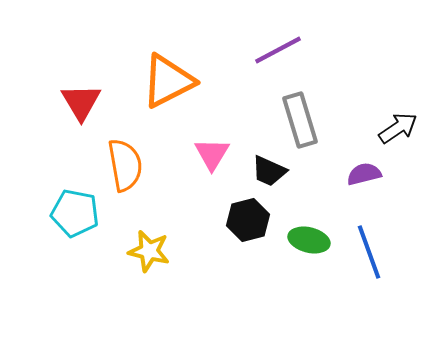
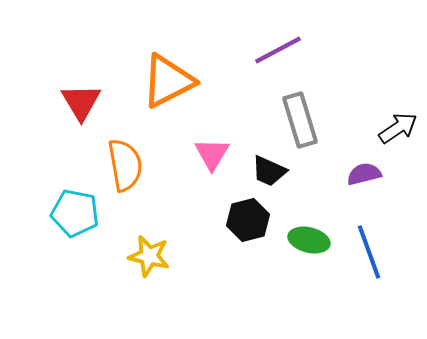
yellow star: moved 5 px down
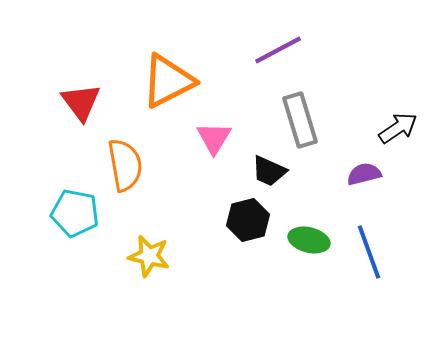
red triangle: rotated 6 degrees counterclockwise
pink triangle: moved 2 px right, 16 px up
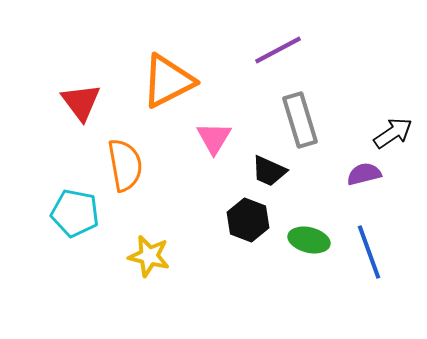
black arrow: moved 5 px left, 5 px down
black hexagon: rotated 24 degrees counterclockwise
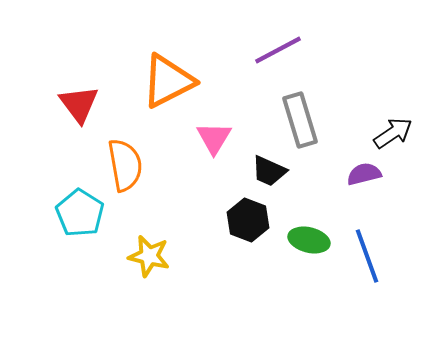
red triangle: moved 2 px left, 2 px down
cyan pentagon: moved 5 px right; rotated 21 degrees clockwise
blue line: moved 2 px left, 4 px down
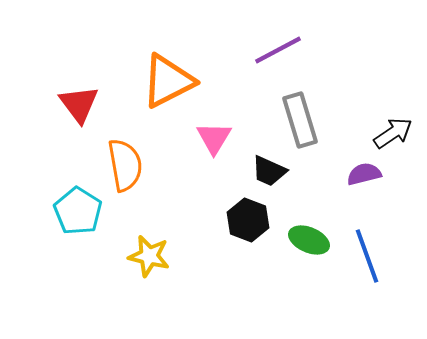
cyan pentagon: moved 2 px left, 2 px up
green ellipse: rotated 9 degrees clockwise
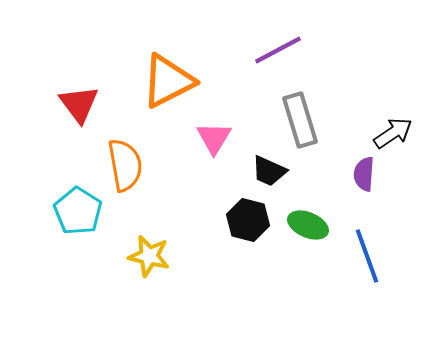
purple semicircle: rotated 72 degrees counterclockwise
black hexagon: rotated 6 degrees counterclockwise
green ellipse: moved 1 px left, 15 px up
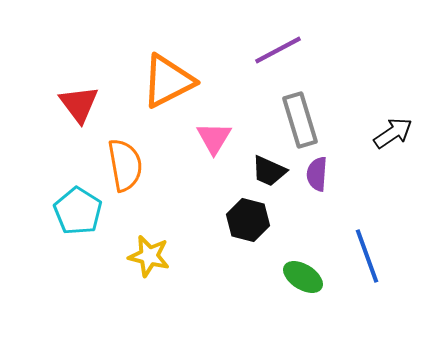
purple semicircle: moved 47 px left
green ellipse: moved 5 px left, 52 px down; rotated 9 degrees clockwise
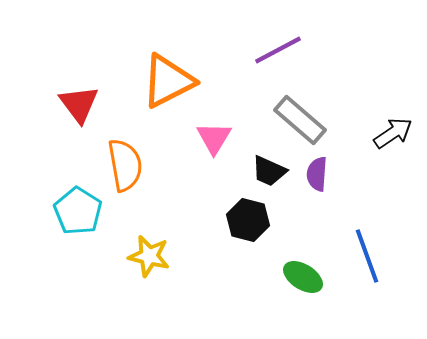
gray rectangle: rotated 32 degrees counterclockwise
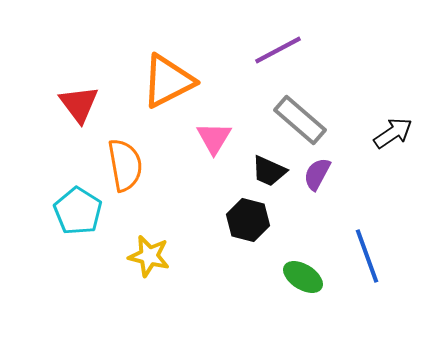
purple semicircle: rotated 24 degrees clockwise
